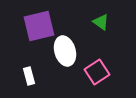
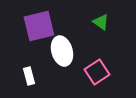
white ellipse: moved 3 px left
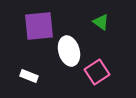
purple square: rotated 8 degrees clockwise
white ellipse: moved 7 px right
white rectangle: rotated 54 degrees counterclockwise
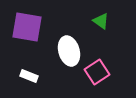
green triangle: moved 1 px up
purple square: moved 12 px left, 1 px down; rotated 16 degrees clockwise
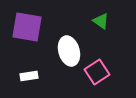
white rectangle: rotated 30 degrees counterclockwise
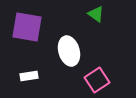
green triangle: moved 5 px left, 7 px up
pink square: moved 8 px down
